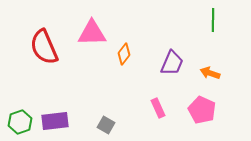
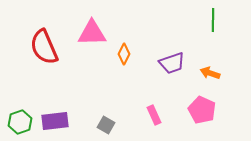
orange diamond: rotated 10 degrees counterclockwise
purple trapezoid: rotated 48 degrees clockwise
pink rectangle: moved 4 px left, 7 px down
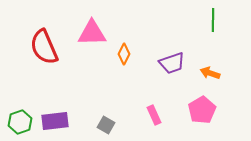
pink pentagon: rotated 16 degrees clockwise
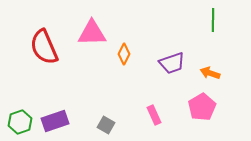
pink pentagon: moved 3 px up
purple rectangle: rotated 12 degrees counterclockwise
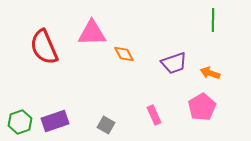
orange diamond: rotated 55 degrees counterclockwise
purple trapezoid: moved 2 px right
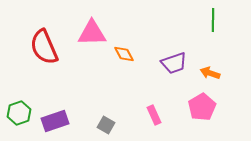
green hexagon: moved 1 px left, 9 px up
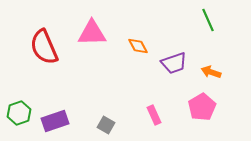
green line: moved 5 px left; rotated 25 degrees counterclockwise
orange diamond: moved 14 px right, 8 px up
orange arrow: moved 1 px right, 1 px up
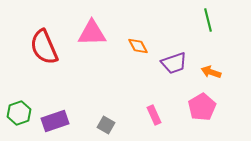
green line: rotated 10 degrees clockwise
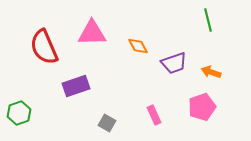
pink pentagon: rotated 12 degrees clockwise
purple rectangle: moved 21 px right, 35 px up
gray square: moved 1 px right, 2 px up
